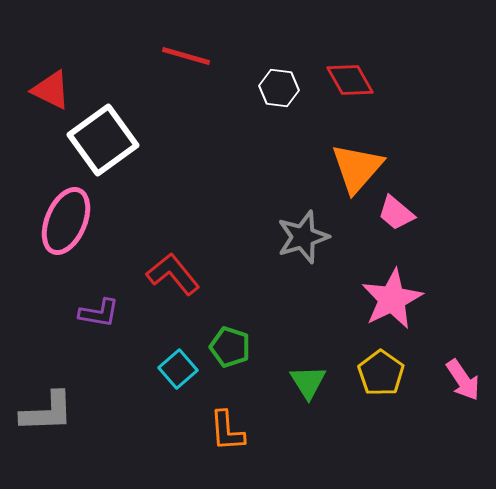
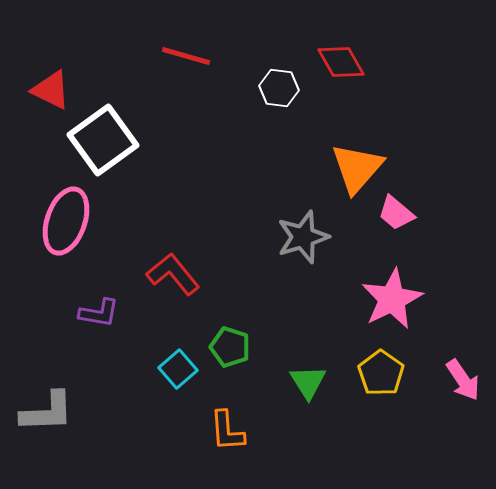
red diamond: moved 9 px left, 18 px up
pink ellipse: rotated 4 degrees counterclockwise
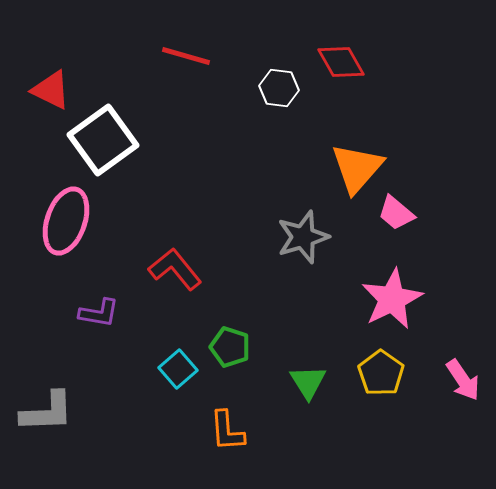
red L-shape: moved 2 px right, 5 px up
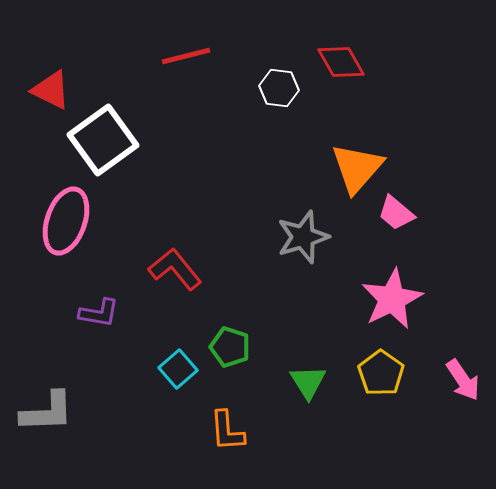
red line: rotated 30 degrees counterclockwise
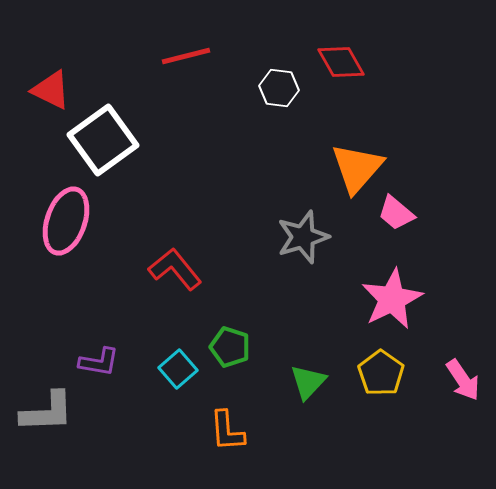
purple L-shape: moved 49 px down
green triangle: rotated 15 degrees clockwise
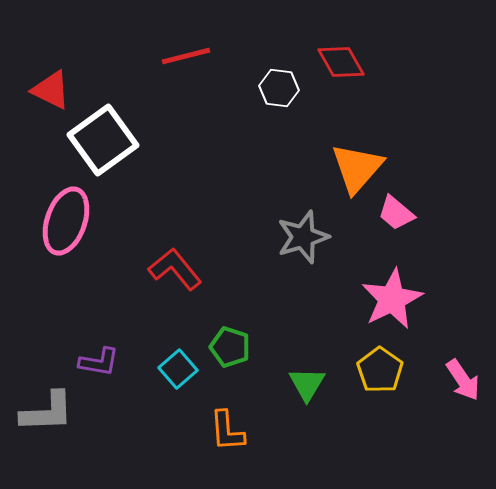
yellow pentagon: moved 1 px left, 3 px up
green triangle: moved 1 px left, 2 px down; rotated 12 degrees counterclockwise
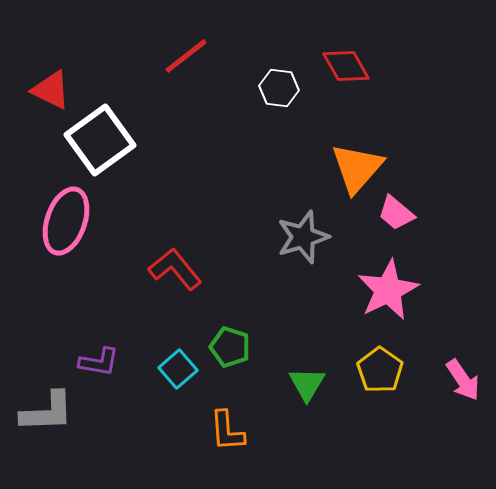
red line: rotated 24 degrees counterclockwise
red diamond: moved 5 px right, 4 px down
white square: moved 3 px left
pink star: moved 4 px left, 9 px up
